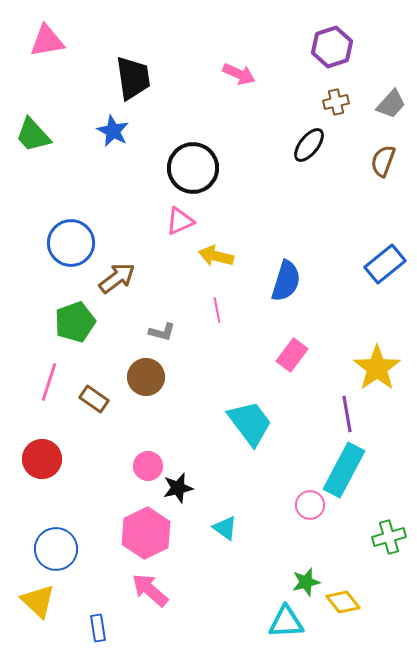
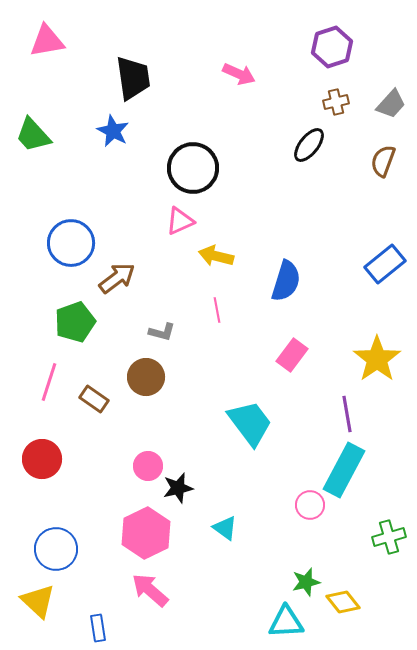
yellow star at (377, 368): moved 9 px up
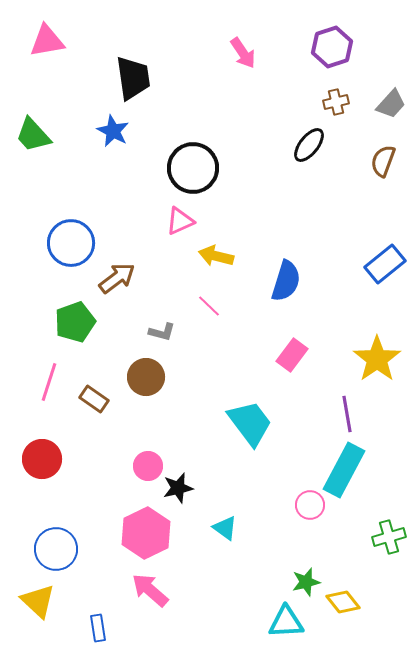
pink arrow at (239, 74): moved 4 px right, 21 px up; rotated 32 degrees clockwise
pink line at (217, 310): moved 8 px left, 4 px up; rotated 35 degrees counterclockwise
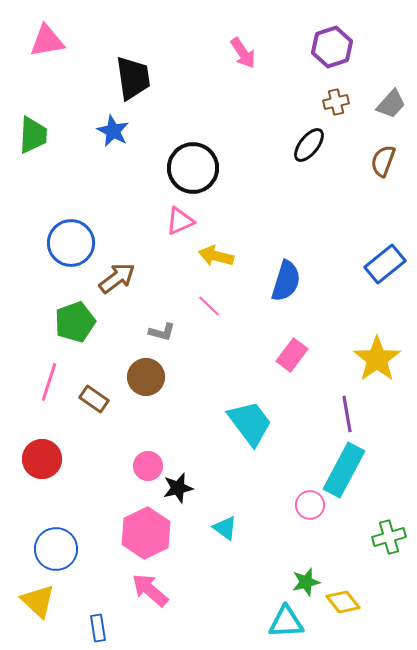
green trapezoid at (33, 135): rotated 135 degrees counterclockwise
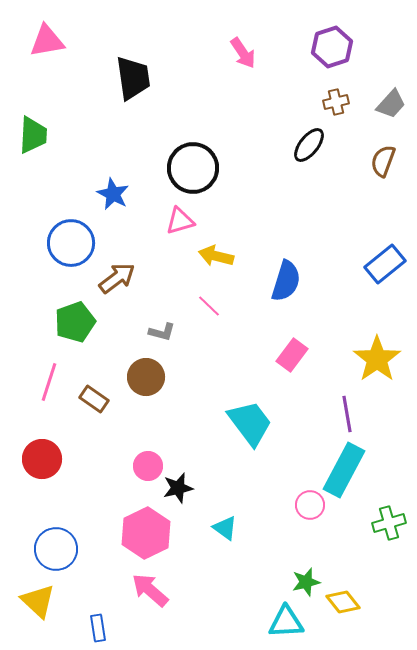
blue star at (113, 131): moved 63 px down
pink triangle at (180, 221): rotated 8 degrees clockwise
green cross at (389, 537): moved 14 px up
